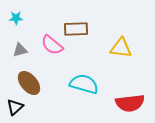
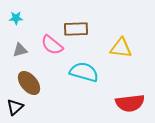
cyan semicircle: moved 12 px up
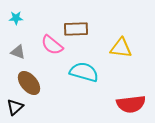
gray triangle: moved 2 px left, 2 px down; rotated 35 degrees clockwise
red semicircle: moved 1 px right, 1 px down
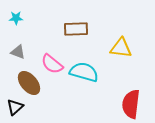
pink semicircle: moved 19 px down
red semicircle: rotated 104 degrees clockwise
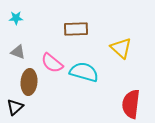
yellow triangle: rotated 35 degrees clockwise
pink semicircle: moved 1 px up
brown ellipse: moved 1 px up; rotated 45 degrees clockwise
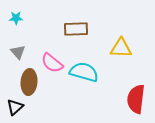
yellow triangle: rotated 40 degrees counterclockwise
gray triangle: rotated 28 degrees clockwise
red semicircle: moved 5 px right, 5 px up
